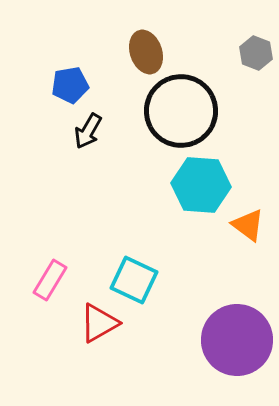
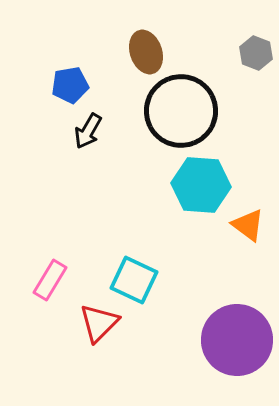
red triangle: rotated 15 degrees counterclockwise
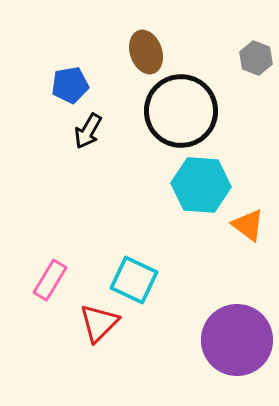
gray hexagon: moved 5 px down
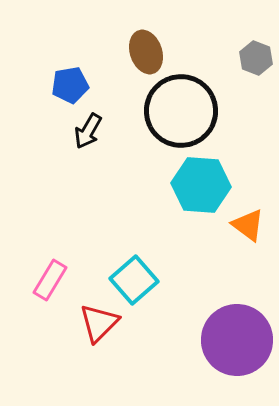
cyan square: rotated 24 degrees clockwise
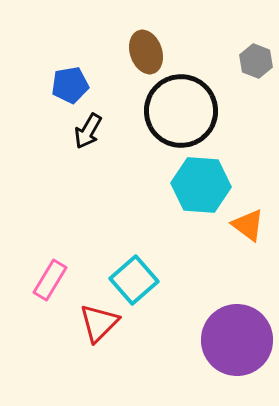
gray hexagon: moved 3 px down
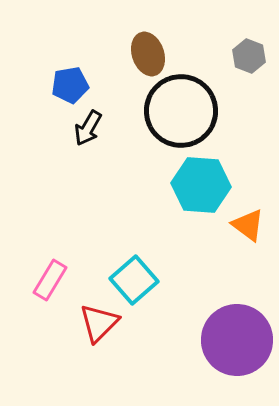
brown ellipse: moved 2 px right, 2 px down
gray hexagon: moved 7 px left, 5 px up
black arrow: moved 3 px up
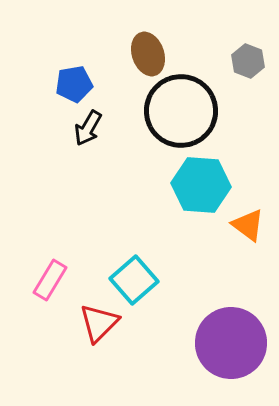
gray hexagon: moved 1 px left, 5 px down
blue pentagon: moved 4 px right, 1 px up
purple circle: moved 6 px left, 3 px down
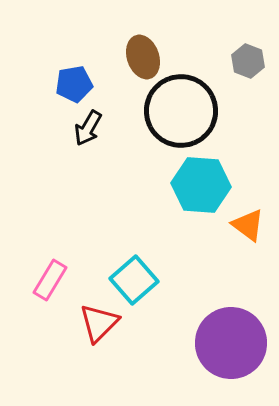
brown ellipse: moved 5 px left, 3 px down
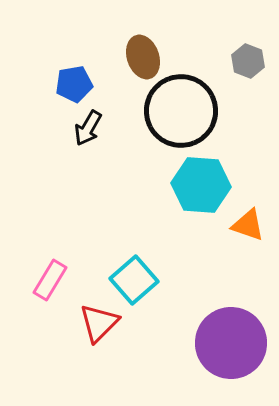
orange triangle: rotated 18 degrees counterclockwise
